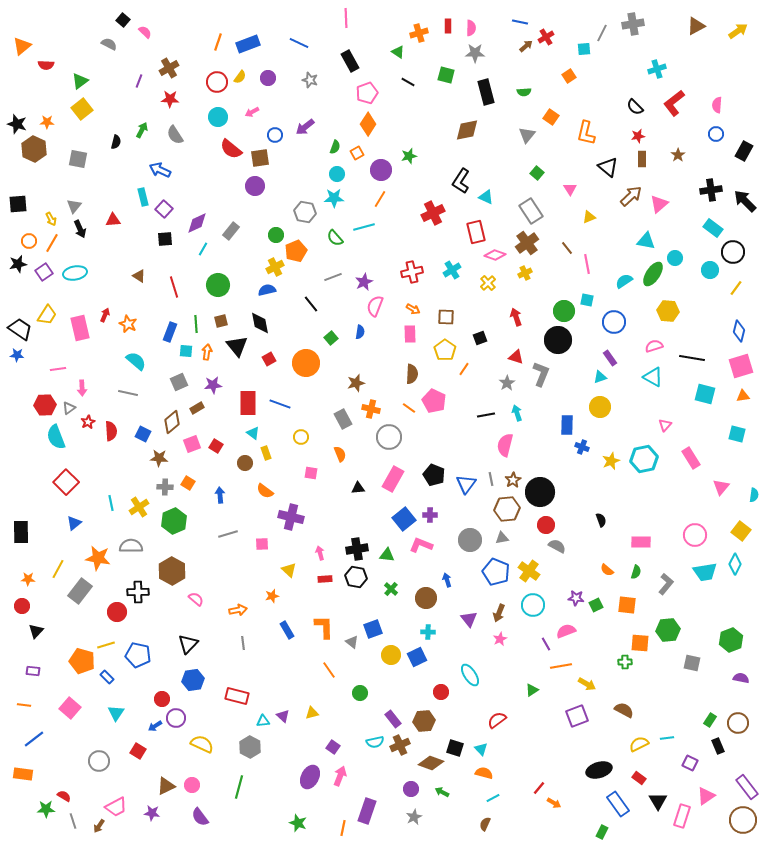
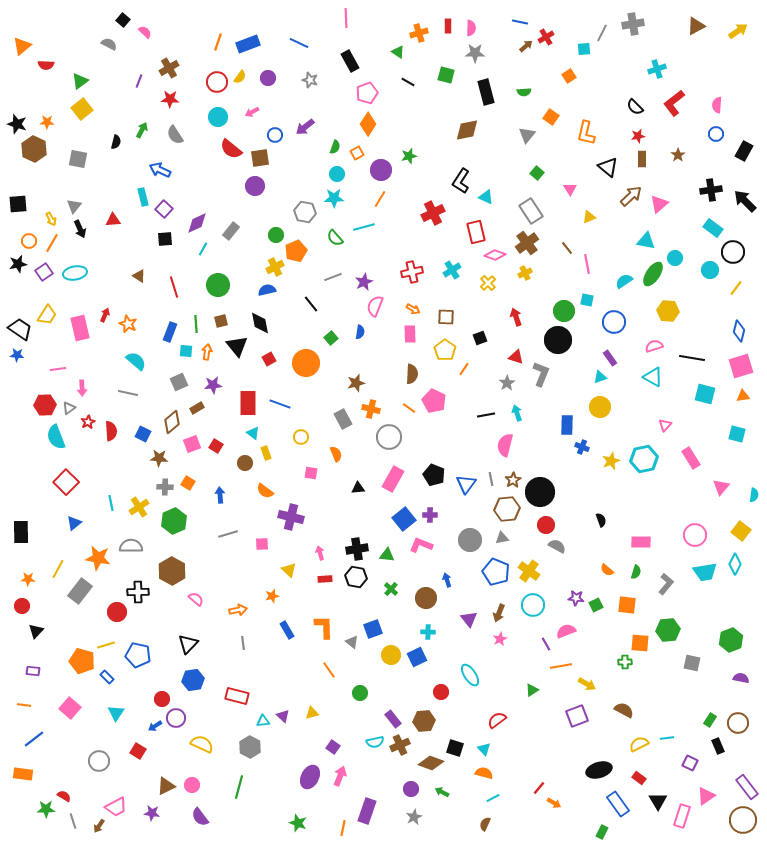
orange semicircle at (340, 454): moved 4 px left
cyan triangle at (481, 749): moved 3 px right
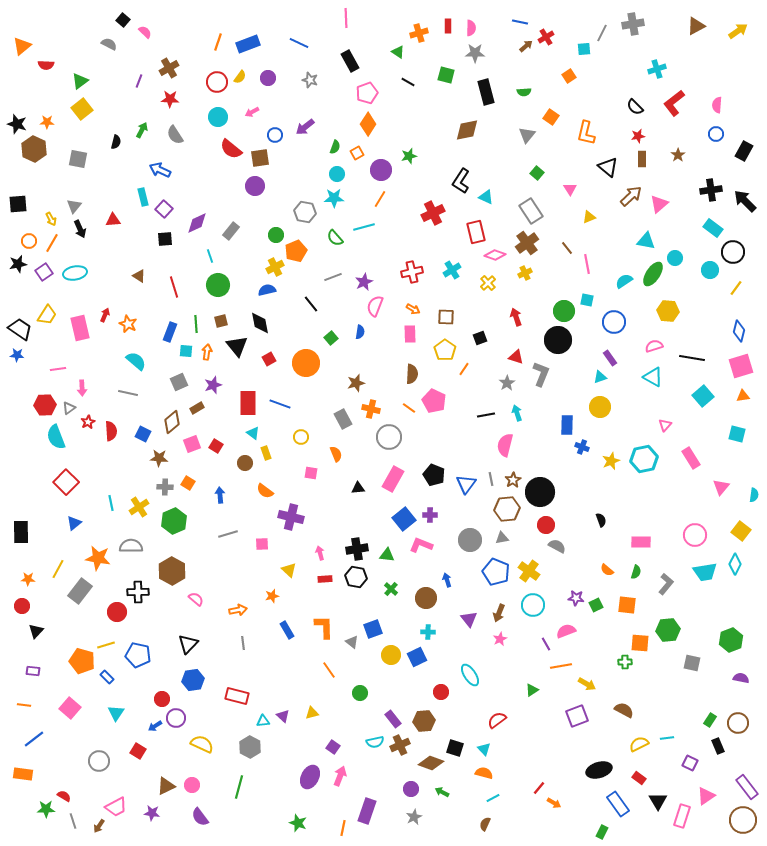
cyan line at (203, 249): moved 7 px right, 7 px down; rotated 48 degrees counterclockwise
purple star at (213, 385): rotated 12 degrees counterclockwise
cyan square at (705, 394): moved 2 px left, 2 px down; rotated 35 degrees clockwise
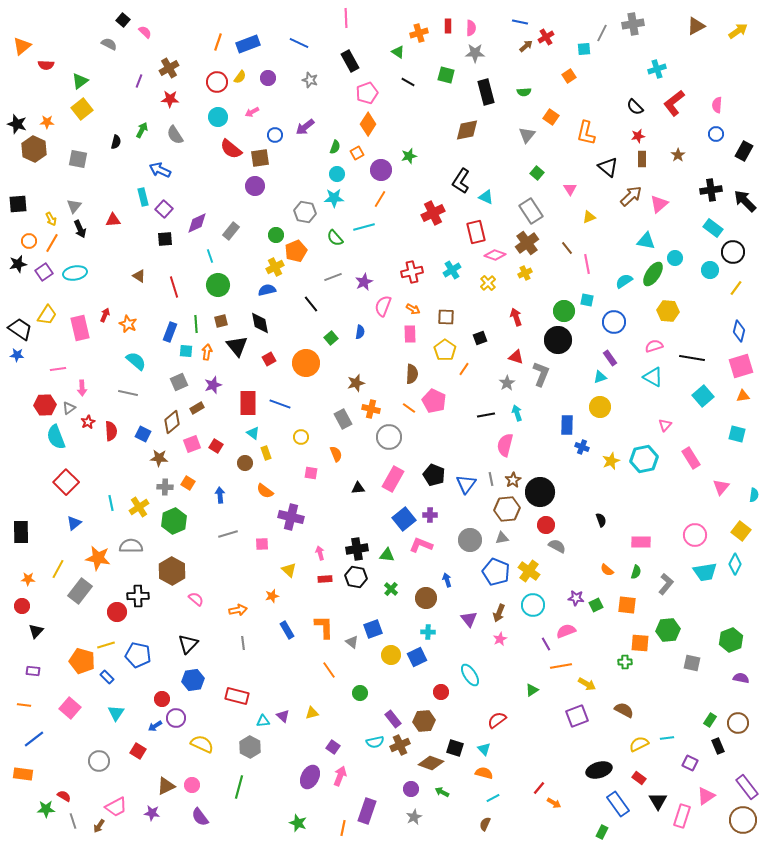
pink semicircle at (375, 306): moved 8 px right
black cross at (138, 592): moved 4 px down
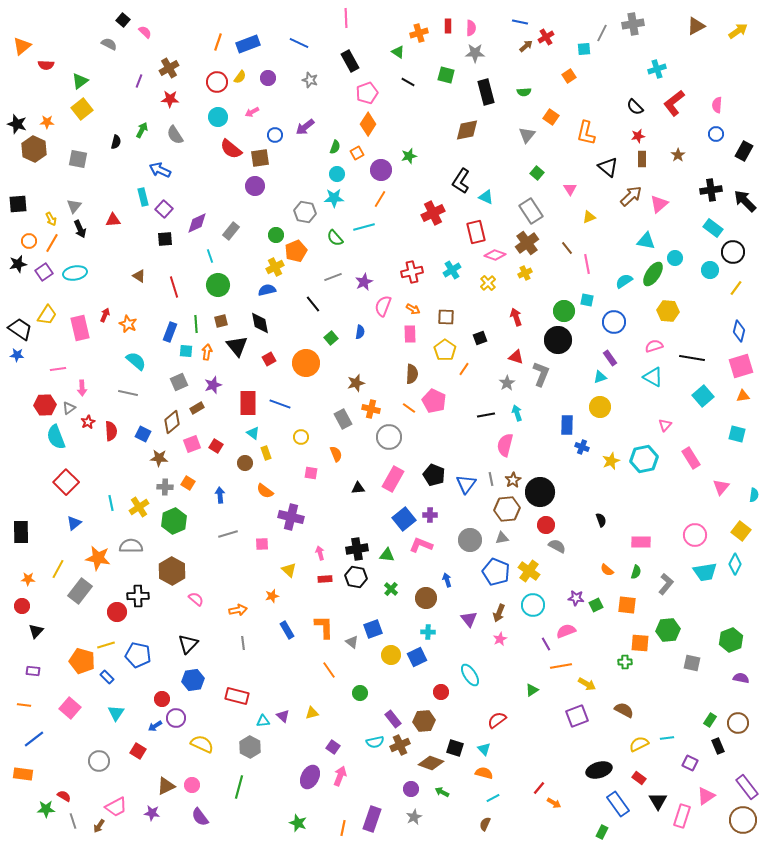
black line at (311, 304): moved 2 px right
purple rectangle at (367, 811): moved 5 px right, 8 px down
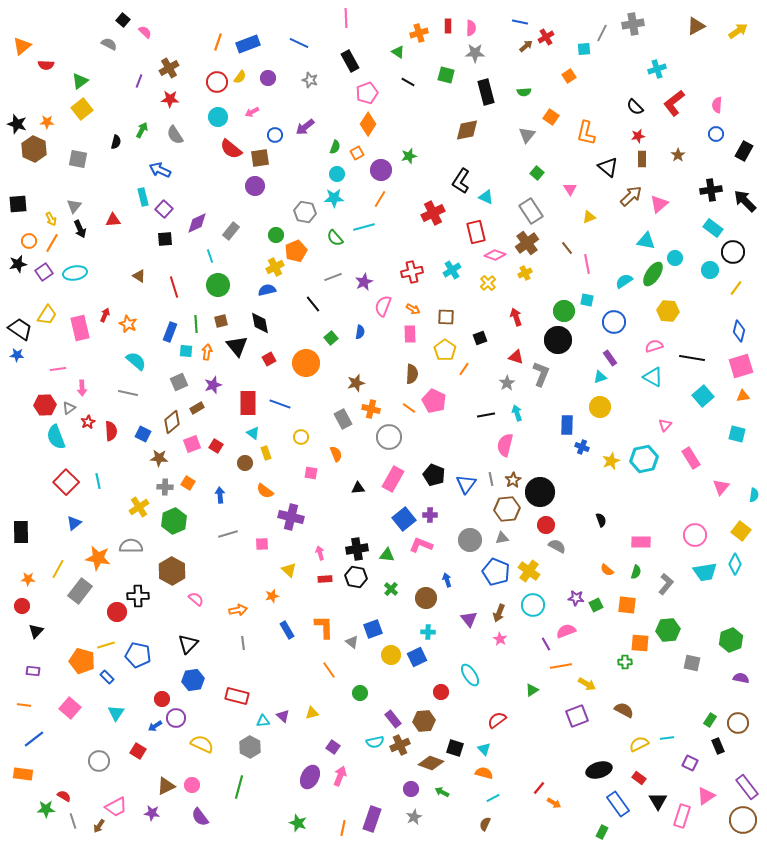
cyan line at (111, 503): moved 13 px left, 22 px up
pink star at (500, 639): rotated 16 degrees counterclockwise
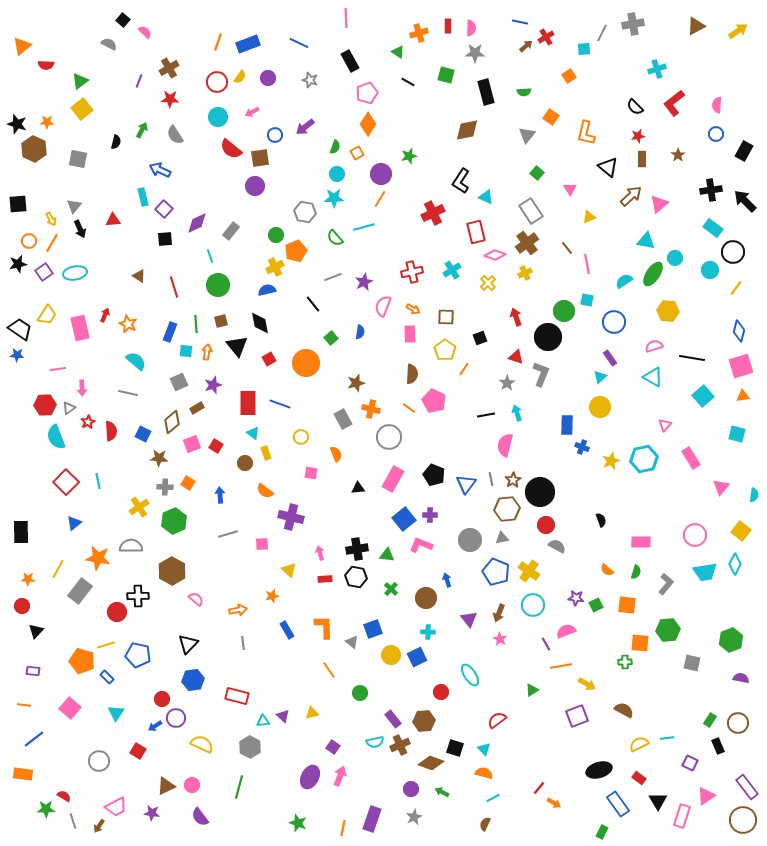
purple circle at (381, 170): moved 4 px down
black circle at (558, 340): moved 10 px left, 3 px up
cyan triangle at (600, 377): rotated 24 degrees counterclockwise
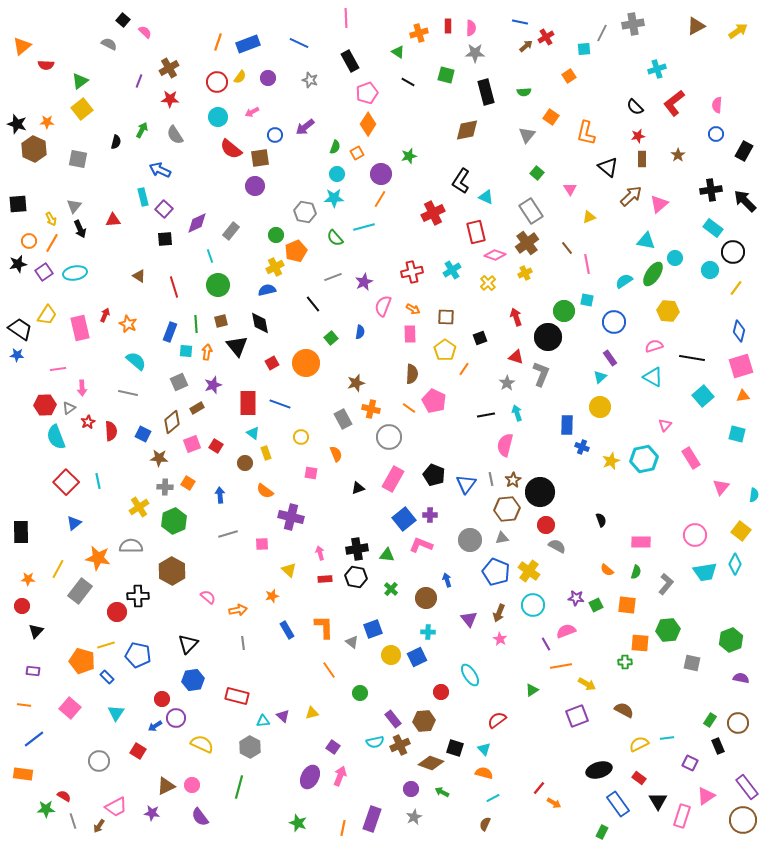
red square at (269, 359): moved 3 px right, 4 px down
black triangle at (358, 488): rotated 16 degrees counterclockwise
pink semicircle at (196, 599): moved 12 px right, 2 px up
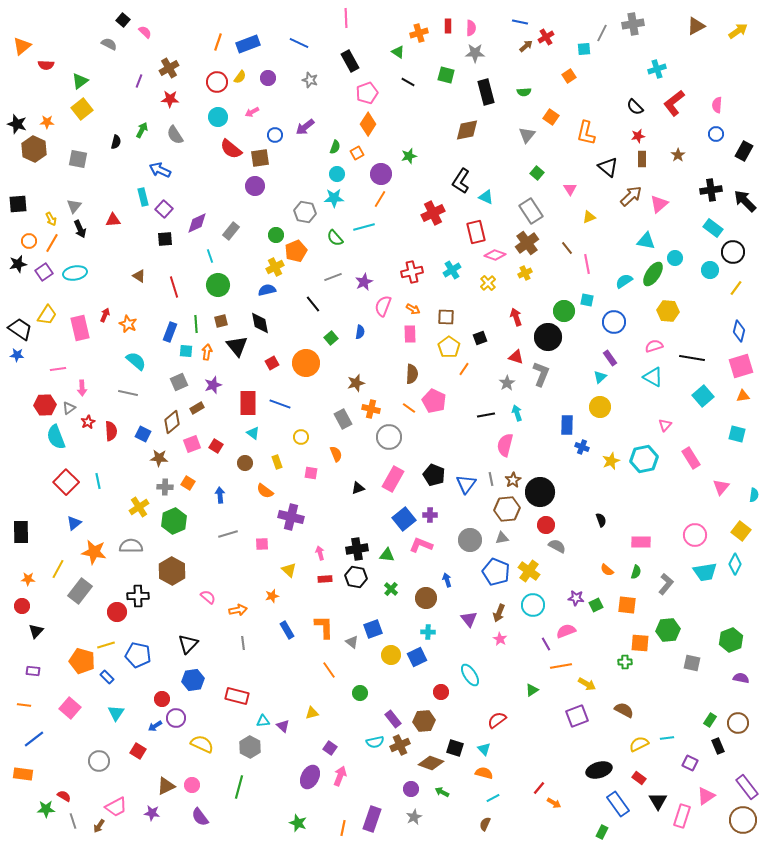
yellow pentagon at (445, 350): moved 4 px right, 3 px up
yellow rectangle at (266, 453): moved 11 px right, 9 px down
orange star at (98, 558): moved 4 px left, 6 px up
purple triangle at (283, 716): moved 10 px down
purple square at (333, 747): moved 3 px left, 1 px down
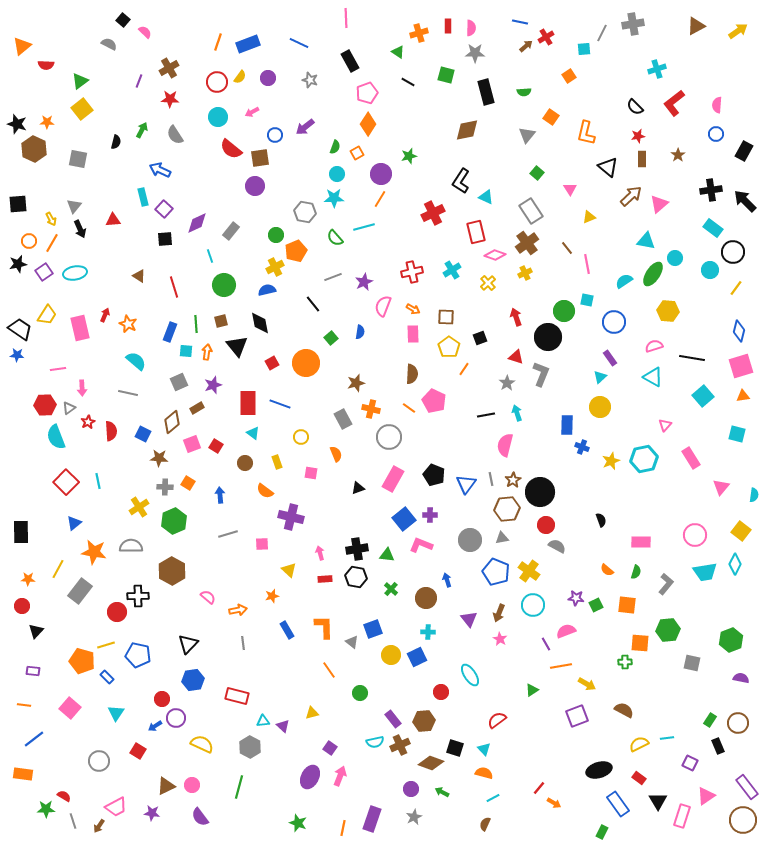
green circle at (218, 285): moved 6 px right
pink rectangle at (410, 334): moved 3 px right
